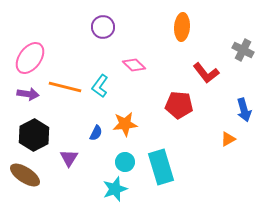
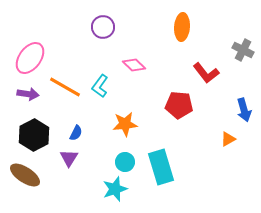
orange line: rotated 16 degrees clockwise
blue semicircle: moved 20 px left
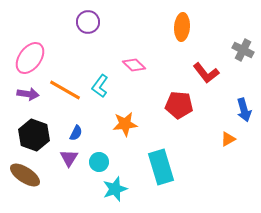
purple circle: moved 15 px left, 5 px up
orange line: moved 3 px down
black hexagon: rotated 12 degrees counterclockwise
cyan circle: moved 26 px left
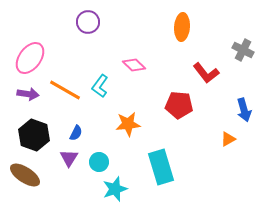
orange star: moved 3 px right
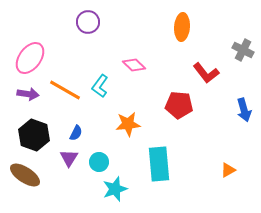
orange triangle: moved 31 px down
cyan rectangle: moved 2 px left, 3 px up; rotated 12 degrees clockwise
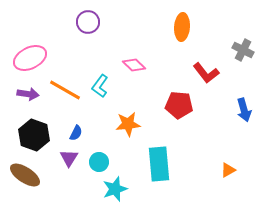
pink ellipse: rotated 28 degrees clockwise
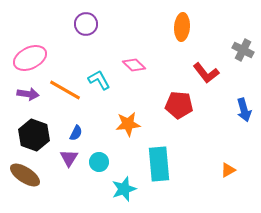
purple circle: moved 2 px left, 2 px down
cyan L-shape: moved 1 px left, 6 px up; rotated 115 degrees clockwise
cyan star: moved 9 px right
